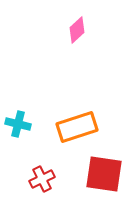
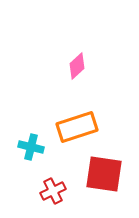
pink diamond: moved 36 px down
cyan cross: moved 13 px right, 23 px down
red cross: moved 11 px right, 12 px down
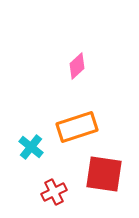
cyan cross: rotated 25 degrees clockwise
red cross: moved 1 px right, 1 px down
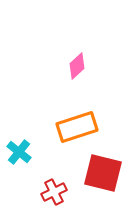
cyan cross: moved 12 px left, 5 px down
red square: moved 1 px left, 1 px up; rotated 6 degrees clockwise
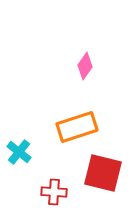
pink diamond: moved 8 px right; rotated 12 degrees counterclockwise
red cross: rotated 30 degrees clockwise
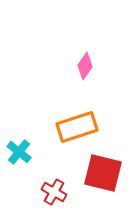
red cross: rotated 25 degrees clockwise
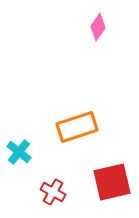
pink diamond: moved 13 px right, 39 px up
red square: moved 9 px right, 9 px down; rotated 27 degrees counterclockwise
red cross: moved 1 px left
